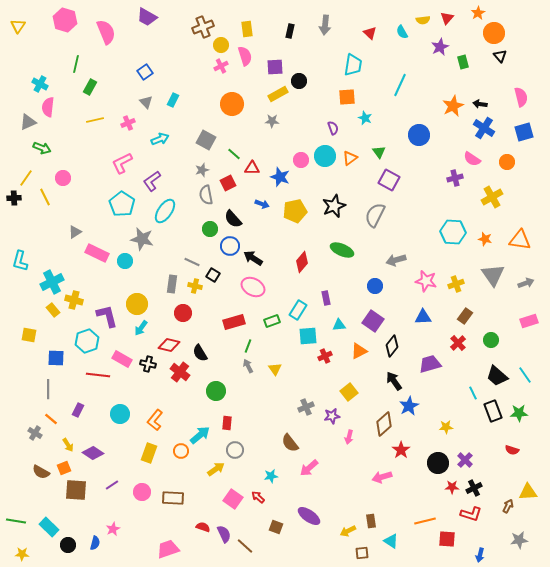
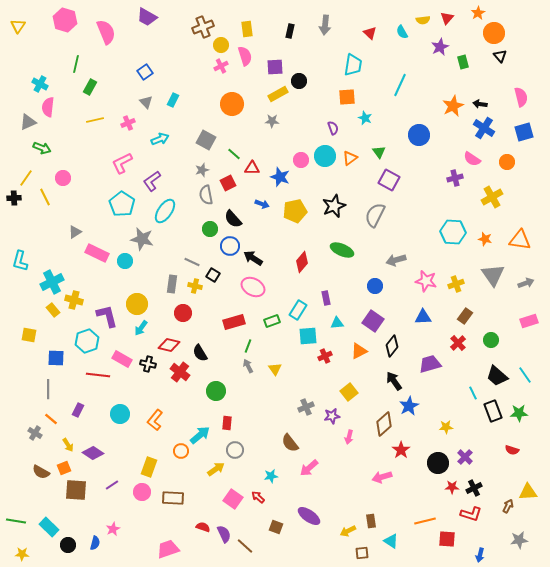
cyan triangle at (339, 325): moved 2 px left, 2 px up
yellow rectangle at (149, 453): moved 14 px down
purple cross at (465, 460): moved 3 px up
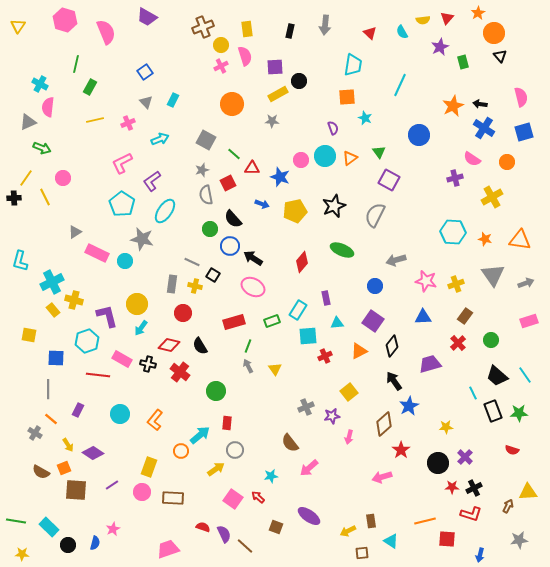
black semicircle at (200, 353): moved 7 px up
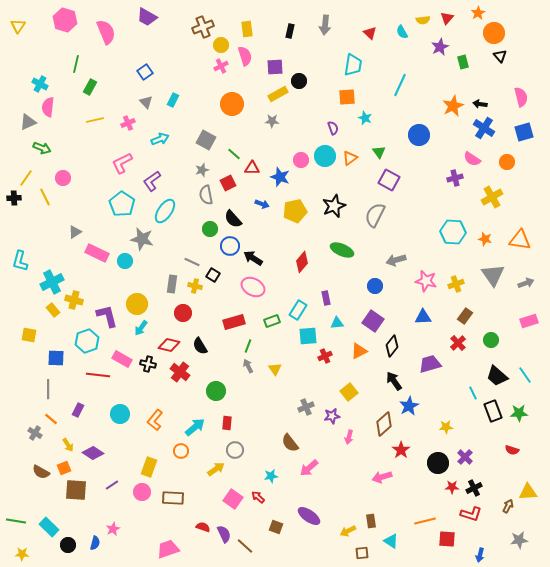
cyan arrow at (200, 435): moved 5 px left, 8 px up
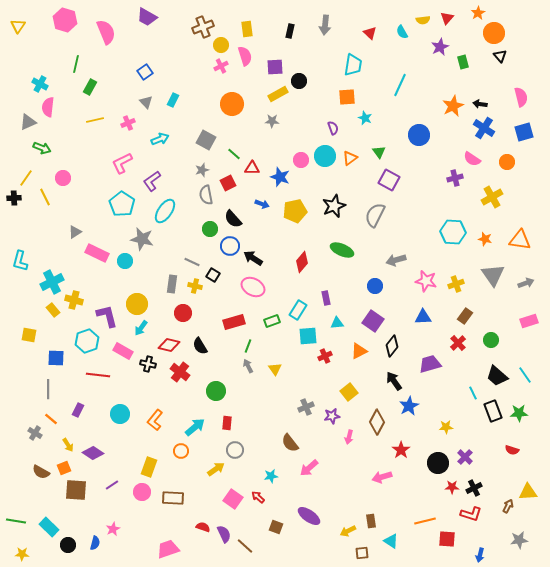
pink rectangle at (122, 359): moved 1 px right, 8 px up
brown diamond at (384, 424): moved 7 px left, 2 px up; rotated 20 degrees counterclockwise
